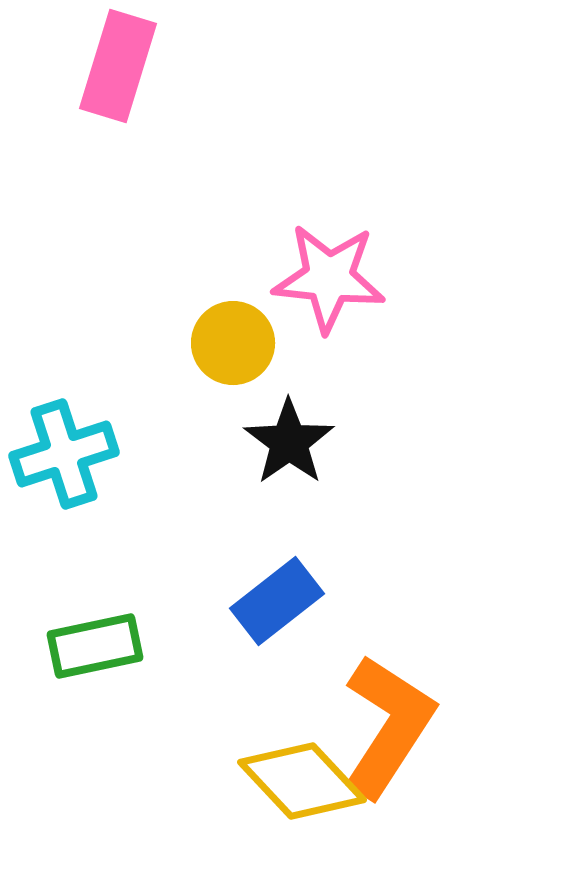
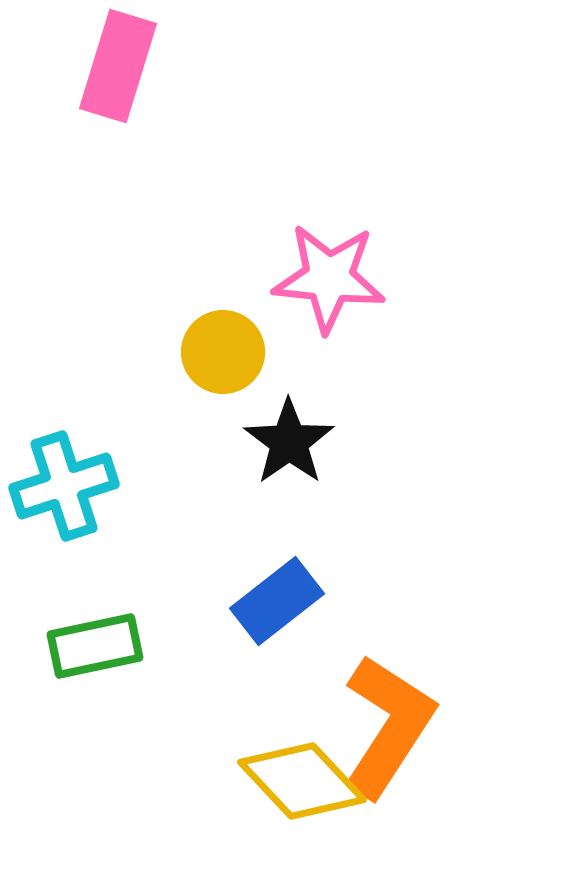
yellow circle: moved 10 px left, 9 px down
cyan cross: moved 32 px down
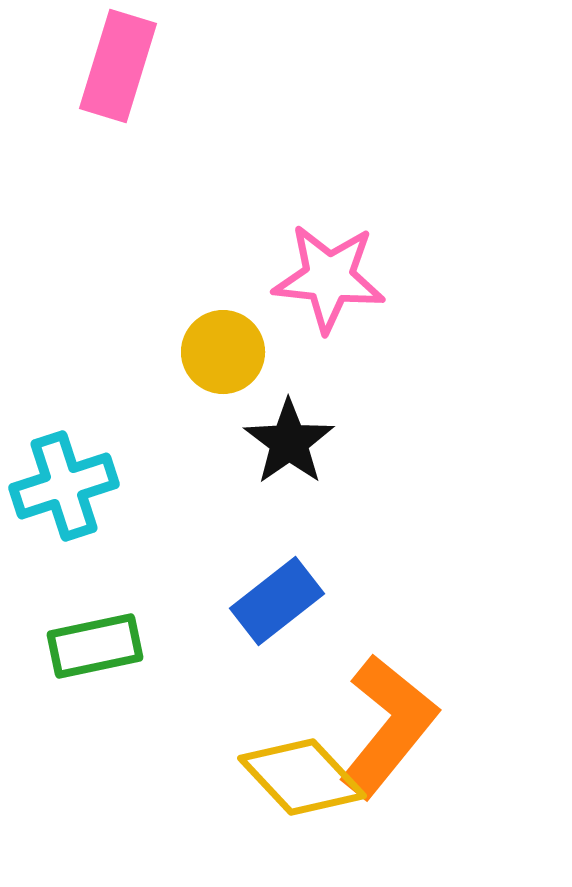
orange L-shape: rotated 6 degrees clockwise
yellow diamond: moved 4 px up
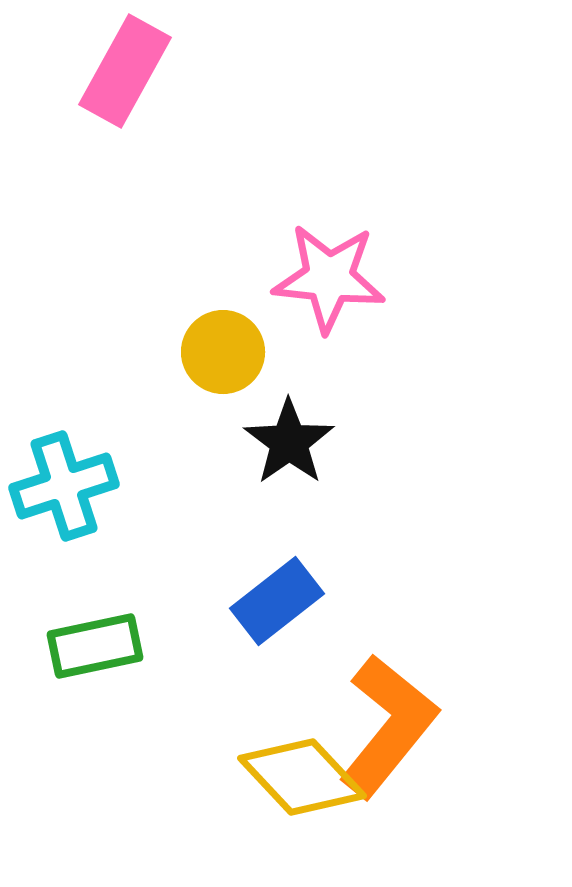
pink rectangle: moved 7 px right, 5 px down; rotated 12 degrees clockwise
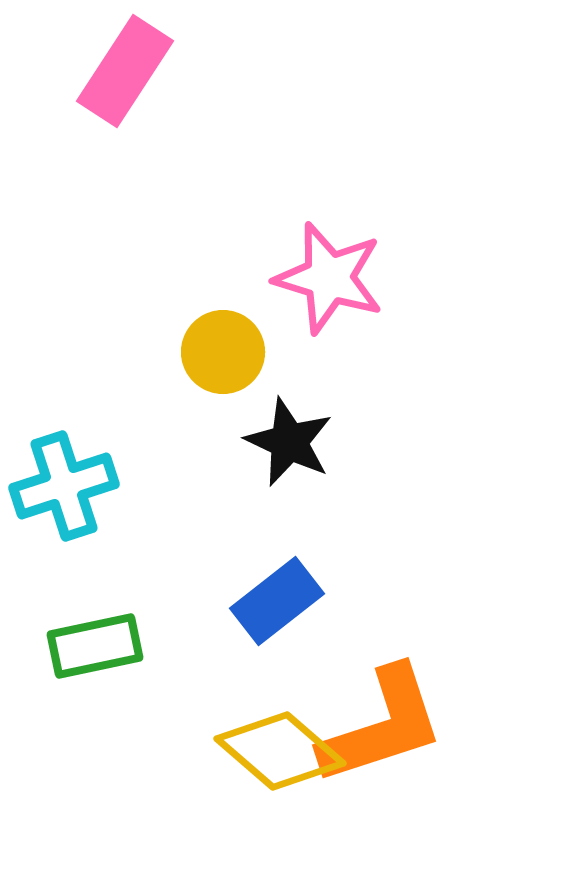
pink rectangle: rotated 4 degrees clockwise
pink star: rotated 11 degrees clockwise
black star: rotated 12 degrees counterclockwise
orange L-shape: moved 6 px left; rotated 33 degrees clockwise
yellow diamond: moved 22 px left, 26 px up; rotated 6 degrees counterclockwise
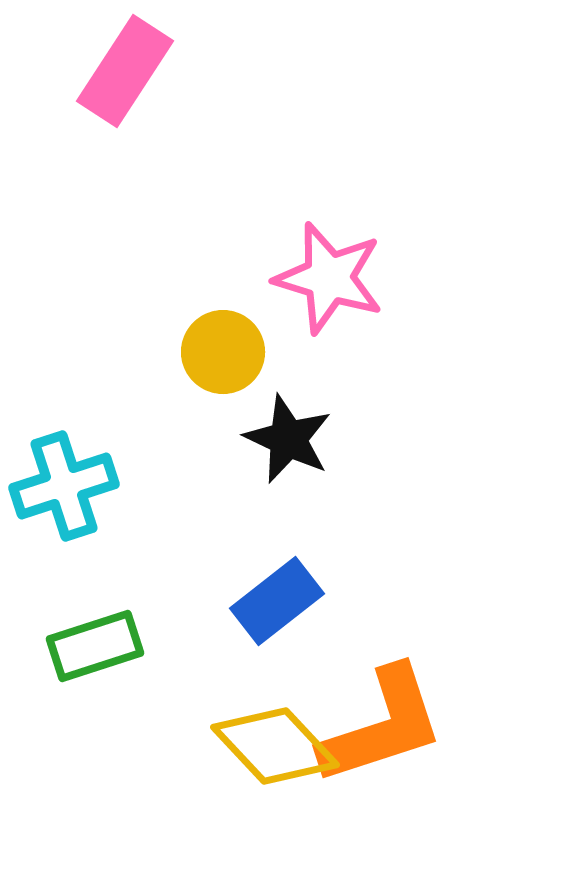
black star: moved 1 px left, 3 px up
green rectangle: rotated 6 degrees counterclockwise
yellow diamond: moved 5 px left, 5 px up; rotated 6 degrees clockwise
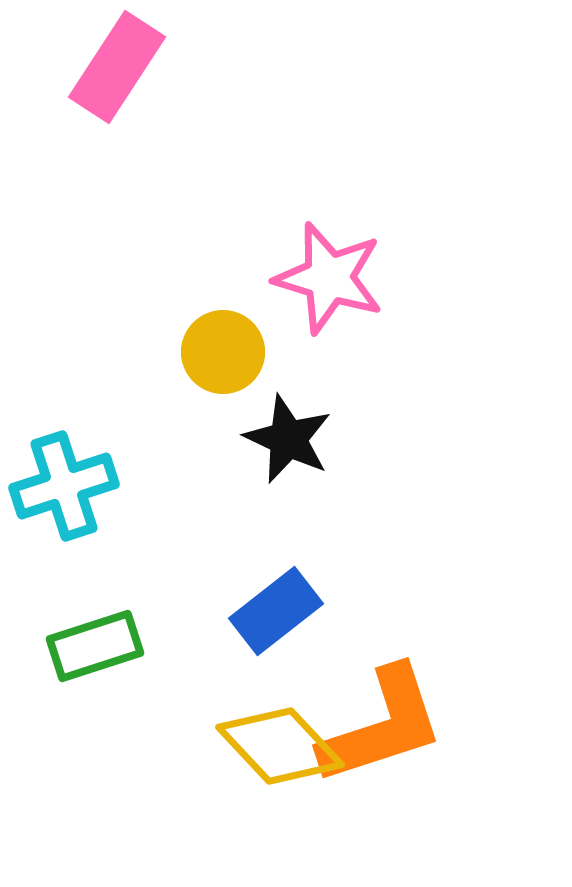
pink rectangle: moved 8 px left, 4 px up
blue rectangle: moved 1 px left, 10 px down
yellow diamond: moved 5 px right
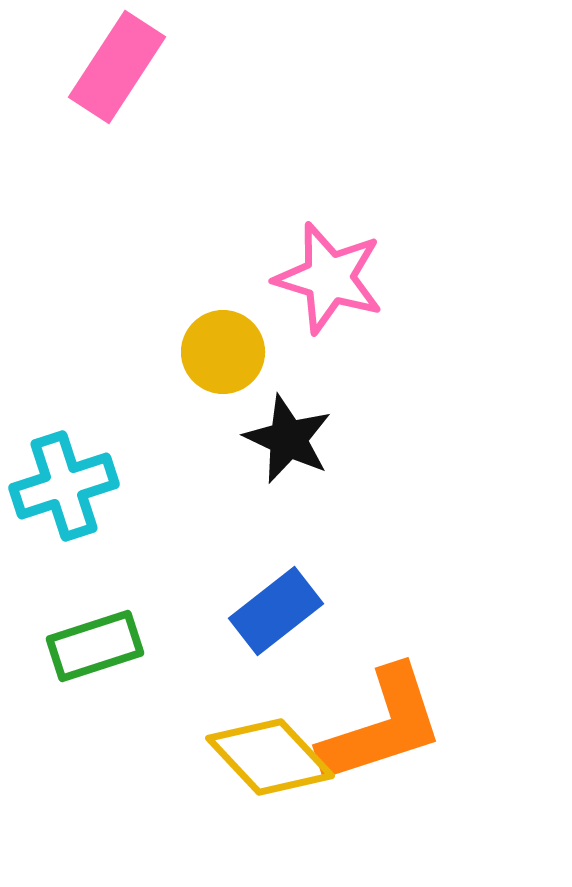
yellow diamond: moved 10 px left, 11 px down
